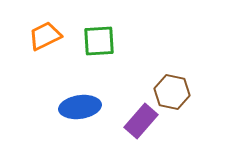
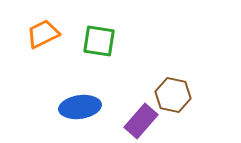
orange trapezoid: moved 2 px left, 2 px up
green square: rotated 12 degrees clockwise
brown hexagon: moved 1 px right, 3 px down
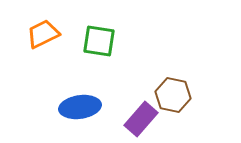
purple rectangle: moved 2 px up
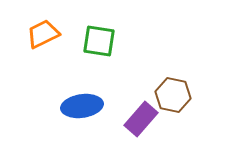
blue ellipse: moved 2 px right, 1 px up
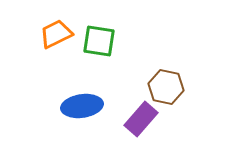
orange trapezoid: moved 13 px right
brown hexagon: moved 7 px left, 8 px up
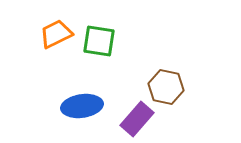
purple rectangle: moved 4 px left
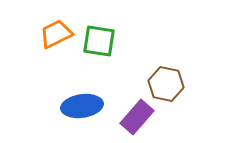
brown hexagon: moved 3 px up
purple rectangle: moved 2 px up
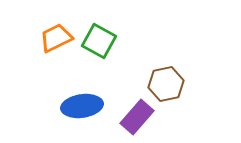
orange trapezoid: moved 4 px down
green square: rotated 20 degrees clockwise
brown hexagon: rotated 24 degrees counterclockwise
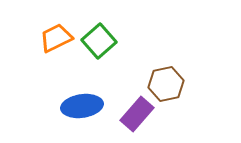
green square: rotated 20 degrees clockwise
purple rectangle: moved 3 px up
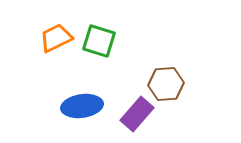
green square: rotated 32 degrees counterclockwise
brown hexagon: rotated 8 degrees clockwise
